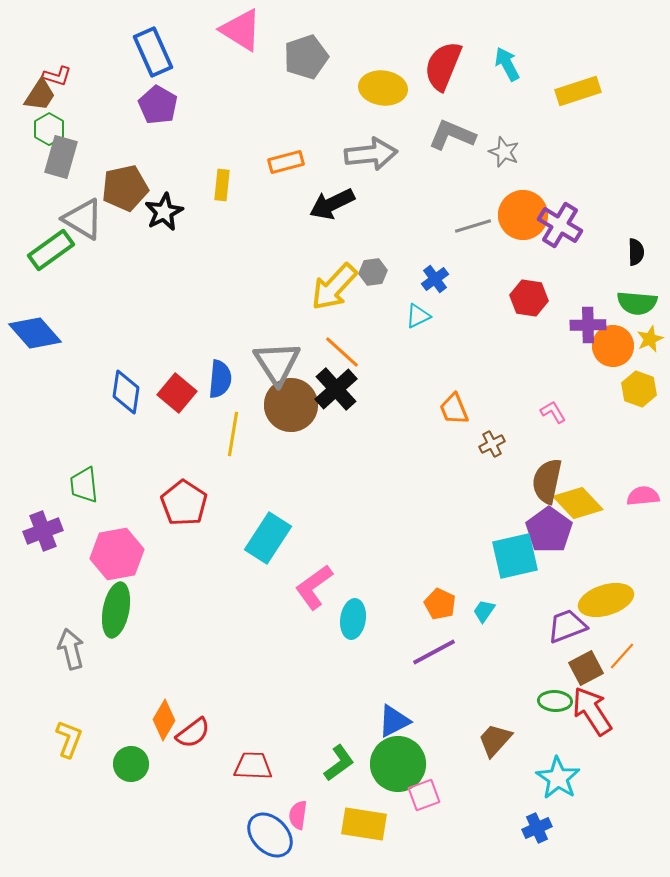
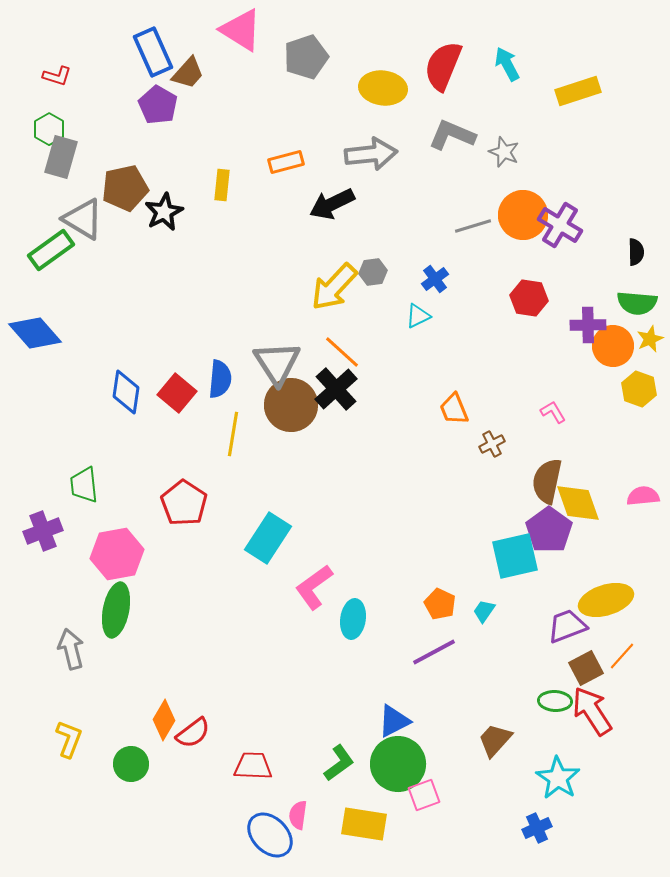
brown trapezoid at (40, 95): moved 148 px right, 22 px up; rotated 9 degrees clockwise
yellow diamond at (578, 503): rotated 24 degrees clockwise
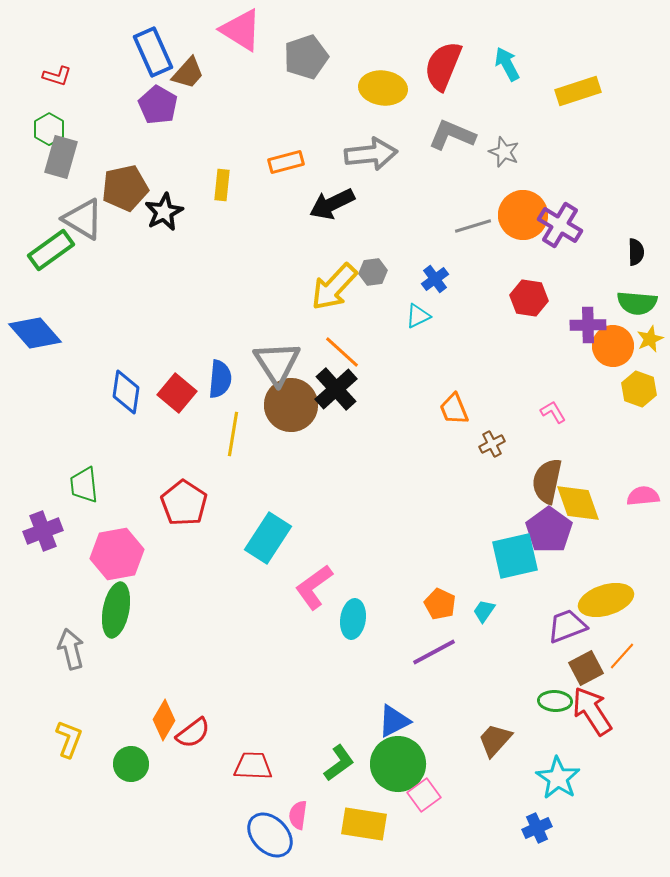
pink square at (424, 795): rotated 16 degrees counterclockwise
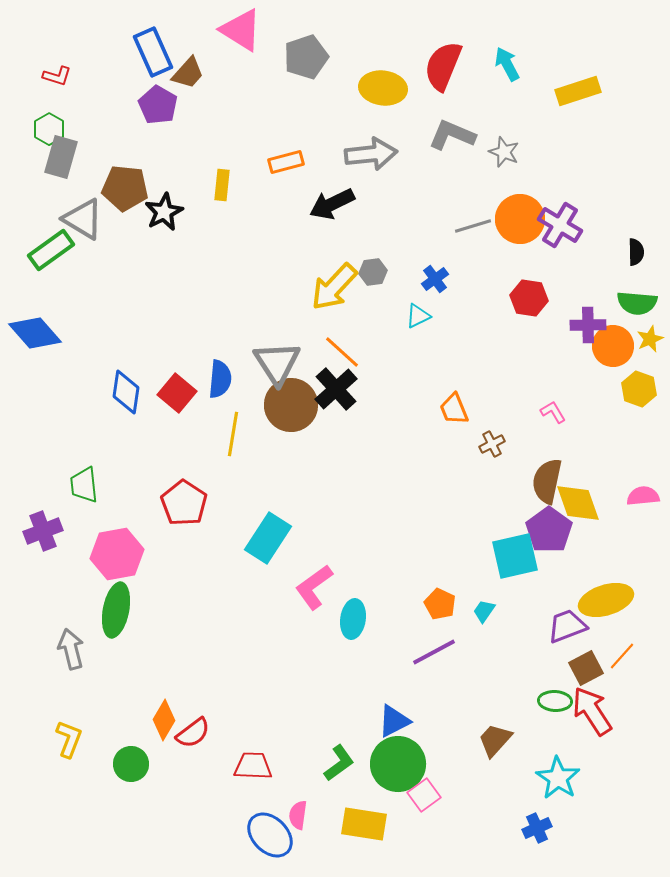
brown pentagon at (125, 188): rotated 18 degrees clockwise
orange circle at (523, 215): moved 3 px left, 4 px down
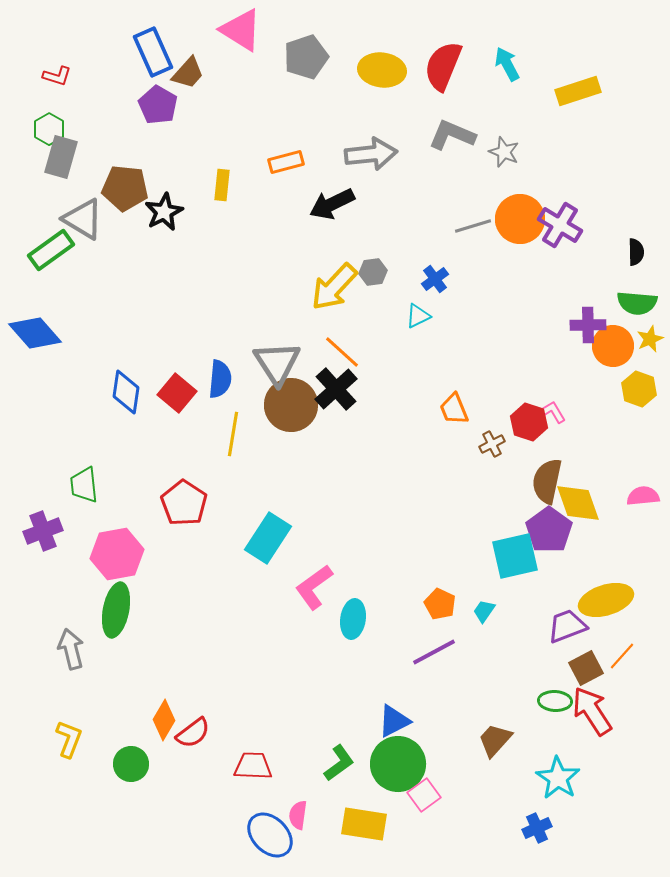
yellow ellipse at (383, 88): moved 1 px left, 18 px up
red hexagon at (529, 298): moved 124 px down; rotated 9 degrees clockwise
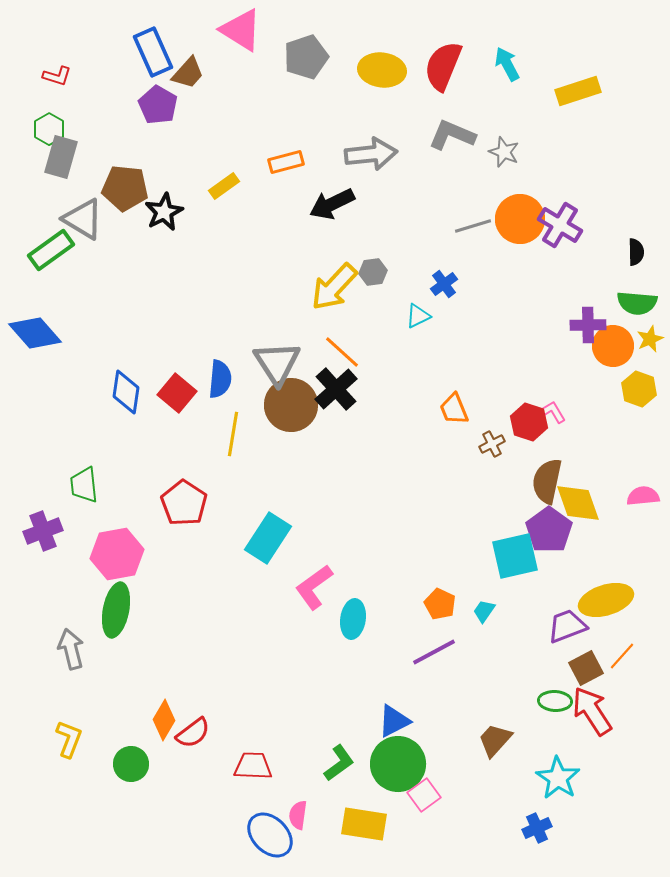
yellow rectangle at (222, 185): moved 2 px right, 1 px down; rotated 48 degrees clockwise
blue cross at (435, 279): moved 9 px right, 5 px down
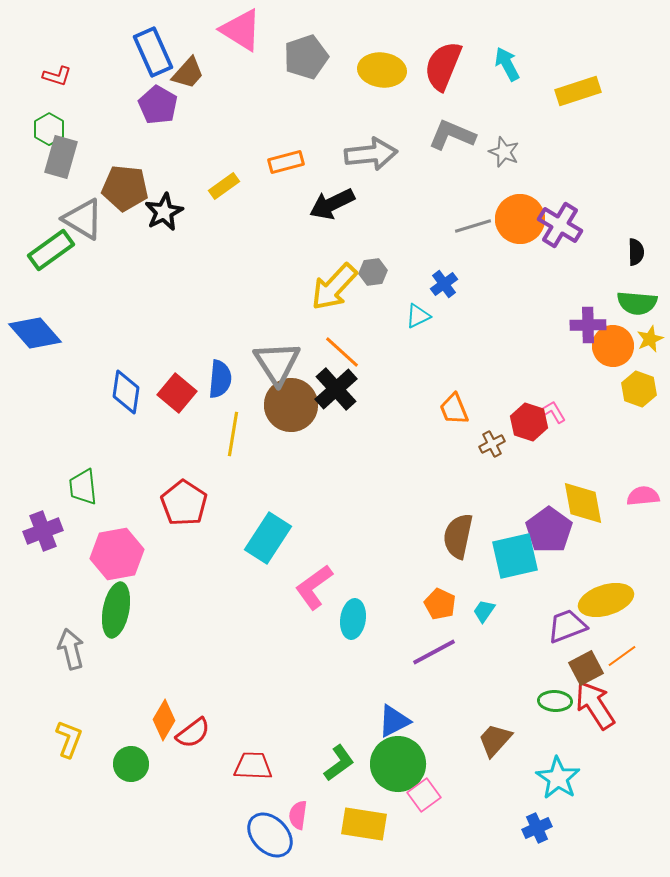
brown semicircle at (547, 481): moved 89 px left, 55 px down
green trapezoid at (84, 485): moved 1 px left, 2 px down
yellow diamond at (578, 503): moved 5 px right; rotated 9 degrees clockwise
orange line at (622, 656): rotated 12 degrees clockwise
red arrow at (592, 711): moved 3 px right, 6 px up
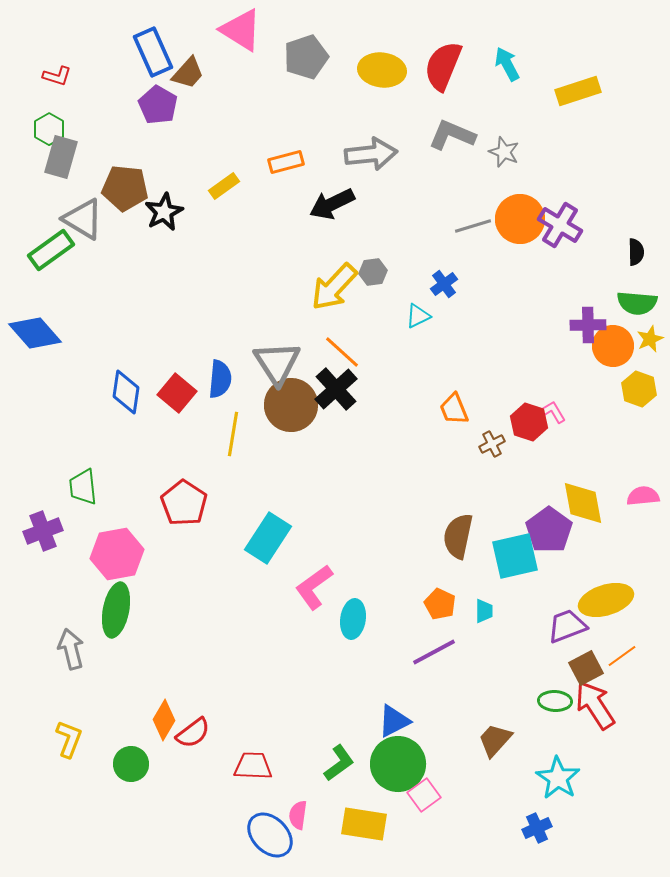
cyan trapezoid at (484, 611): rotated 145 degrees clockwise
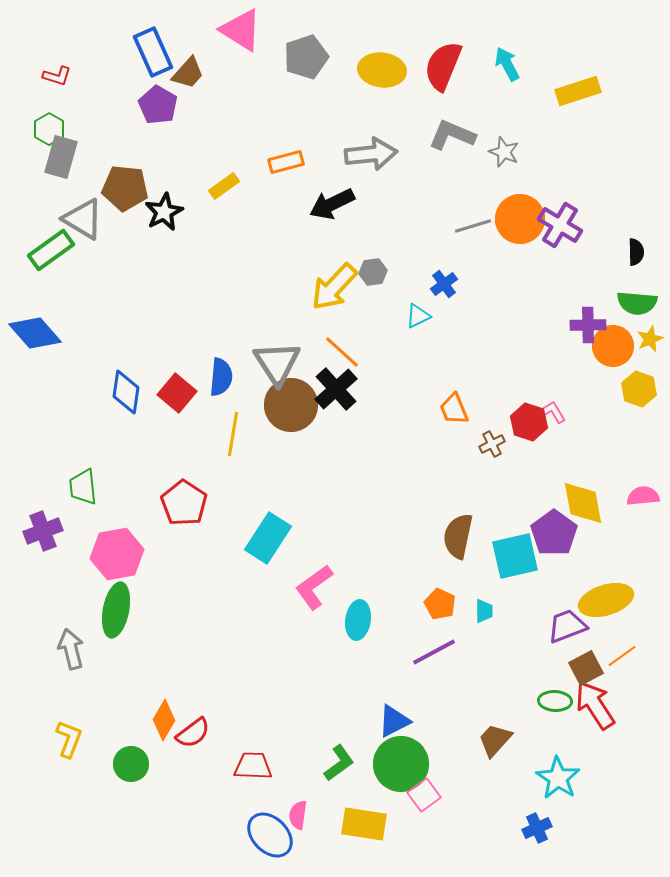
blue semicircle at (220, 379): moved 1 px right, 2 px up
purple pentagon at (549, 530): moved 5 px right, 3 px down
cyan ellipse at (353, 619): moved 5 px right, 1 px down
green circle at (398, 764): moved 3 px right
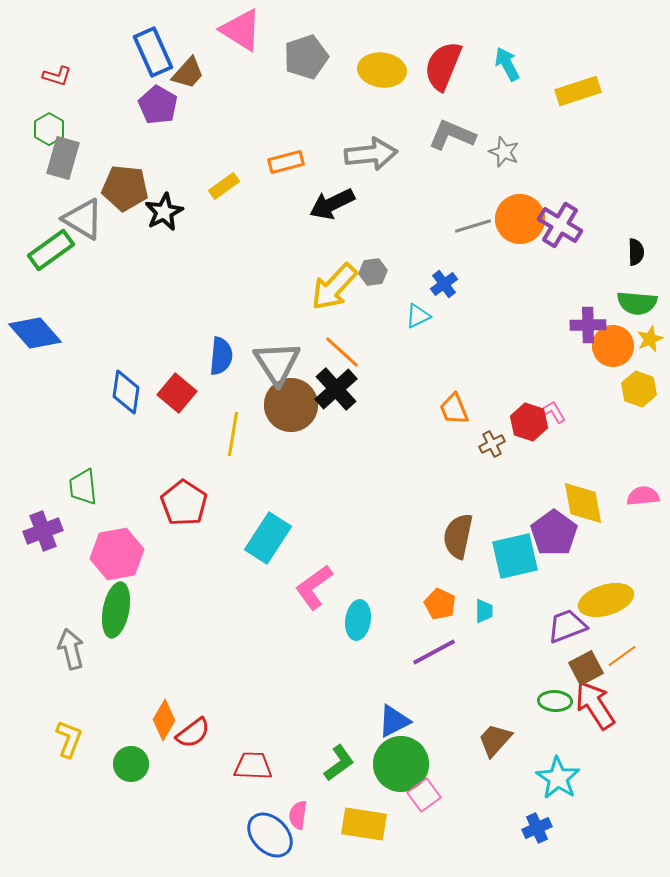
gray rectangle at (61, 157): moved 2 px right, 1 px down
blue semicircle at (221, 377): moved 21 px up
